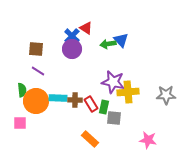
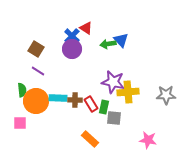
brown square: rotated 28 degrees clockwise
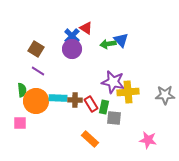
gray star: moved 1 px left
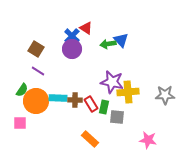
purple star: moved 1 px left
green semicircle: rotated 40 degrees clockwise
gray square: moved 3 px right, 1 px up
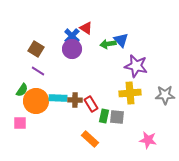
purple star: moved 24 px right, 16 px up
yellow cross: moved 2 px right, 1 px down
green rectangle: moved 9 px down
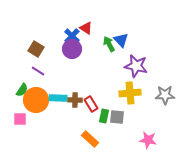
green arrow: moved 1 px right; rotated 70 degrees clockwise
orange circle: moved 1 px up
pink square: moved 4 px up
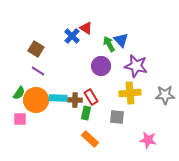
purple circle: moved 29 px right, 17 px down
green semicircle: moved 3 px left, 3 px down
red rectangle: moved 7 px up
green rectangle: moved 18 px left, 3 px up
